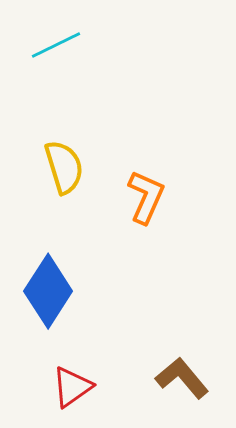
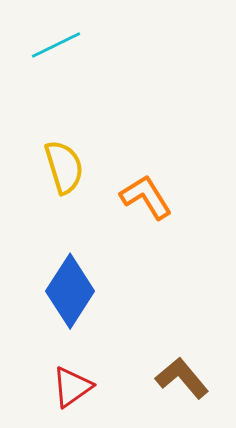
orange L-shape: rotated 56 degrees counterclockwise
blue diamond: moved 22 px right
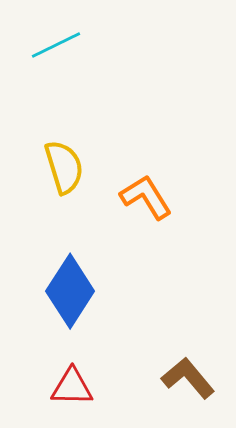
brown L-shape: moved 6 px right
red triangle: rotated 36 degrees clockwise
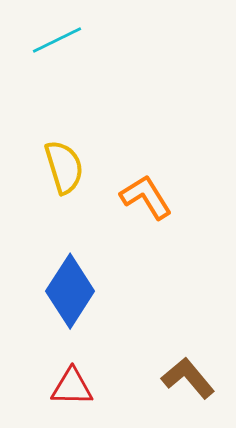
cyan line: moved 1 px right, 5 px up
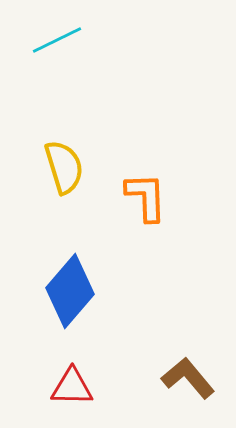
orange L-shape: rotated 30 degrees clockwise
blue diamond: rotated 8 degrees clockwise
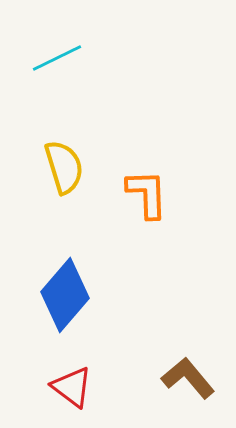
cyan line: moved 18 px down
orange L-shape: moved 1 px right, 3 px up
blue diamond: moved 5 px left, 4 px down
red triangle: rotated 36 degrees clockwise
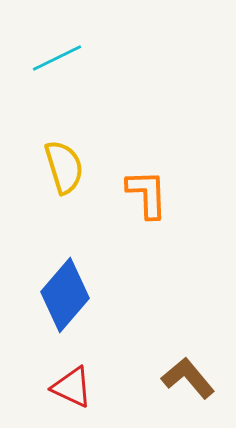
red triangle: rotated 12 degrees counterclockwise
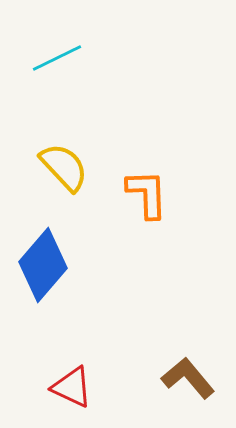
yellow semicircle: rotated 26 degrees counterclockwise
blue diamond: moved 22 px left, 30 px up
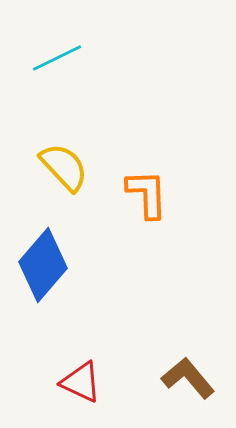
red triangle: moved 9 px right, 5 px up
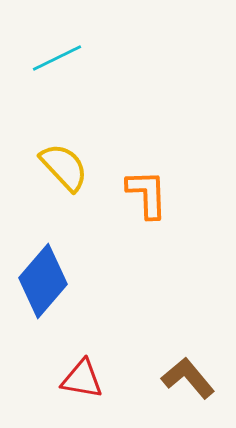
blue diamond: moved 16 px down
red triangle: moved 1 px right, 3 px up; rotated 15 degrees counterclockwise
